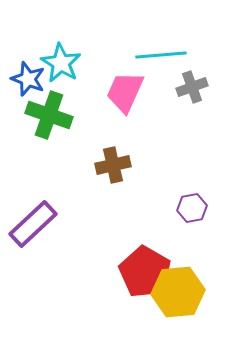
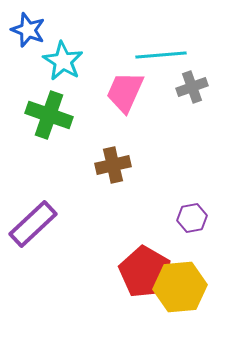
cyan star: moved 2 px right, 2 px up
blue star: moved 49 px up
purple hexagon: moved 10 px down
yellow hexagon: moved 2 px right, 5 px up
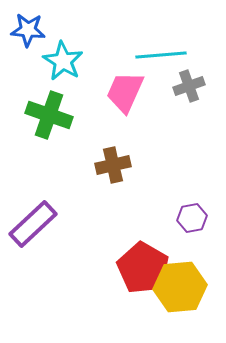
blue star: rotated 16 degrees counterclockwise
gray cross: moved 3 px left, 1 px up
red pentagon: moved 2 px left, 4 px up
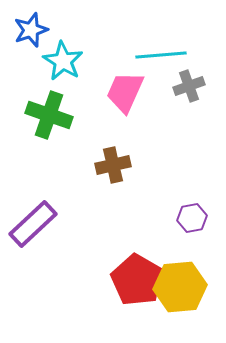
blue star: moved 3 px right; rotated 24 degrees counterclockwise
red pentagon: moved 6 px left, 12 px down
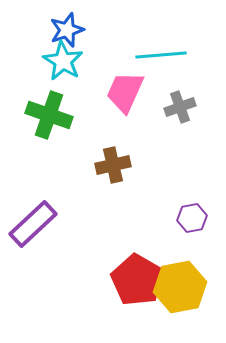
blue star: moved 36 px right
gray cross: moved 9 px left, 21 px down
yellow hexagon: rotated 6 degrees counterclockwise
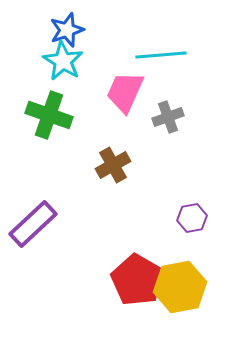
gray cross: moved 12 px left, 10 px down
brown cross: rotated 16 degrees counterclockwise
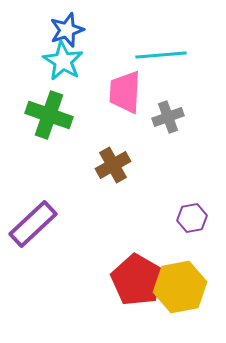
pink trapezoid: rotated 21 degrees counterclockwise
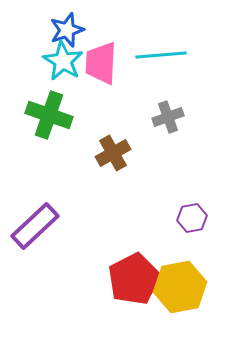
pink trapezoid: moved 24 px left, 29 px up
brown cross: moved 12 px up
purple rectangle: moved 2 px right, 2 px down
red pentagon: moved 3 px left, 1 px up; rotated 15 degrees clockwise
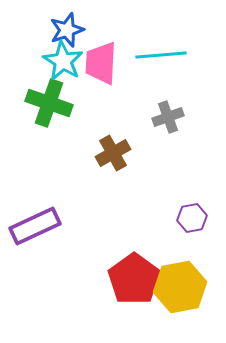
green cross: moved 12 px up
purple rectangle: rotated 18 degrees clockwise
red pentagon: rotated 9 degrees counterclockwise
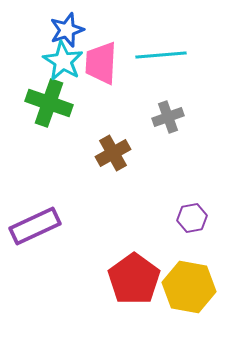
yellow hexagon: moved 9 px right; rotated 21 degrees clockwise
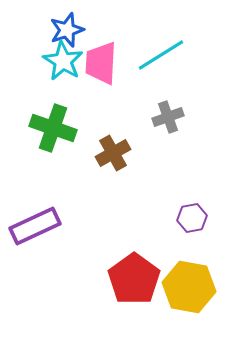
cyan line: rotated 27 degrees counterclockwise
green cross: moved 4 px right, 25 px down
